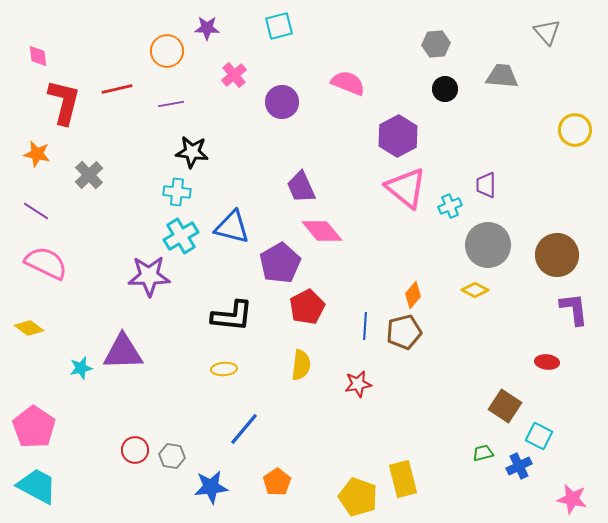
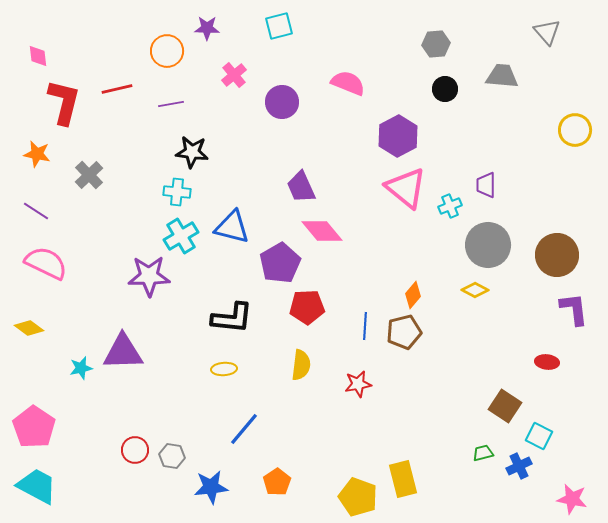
red pentagon at (307, 307): rotated 24 degrees clockwise
black L-shape at (232, 316): moved 2 px down
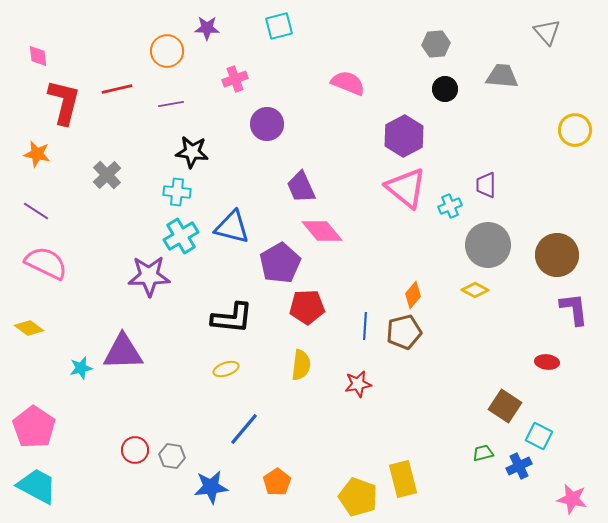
pink cross at (234, 75): moved 1 px right, 4 px down; rotated 20 degrees clockwise
purple circle at (282, 102): moved 15 px left, 22 px down
purple hexagon at (398, 136): moved 6 px right
gray cross at (89, 175): moved 18 px right
yellow ellipse at (224, 369): moved 2 px right; rotated 15 degrees counterclockwise
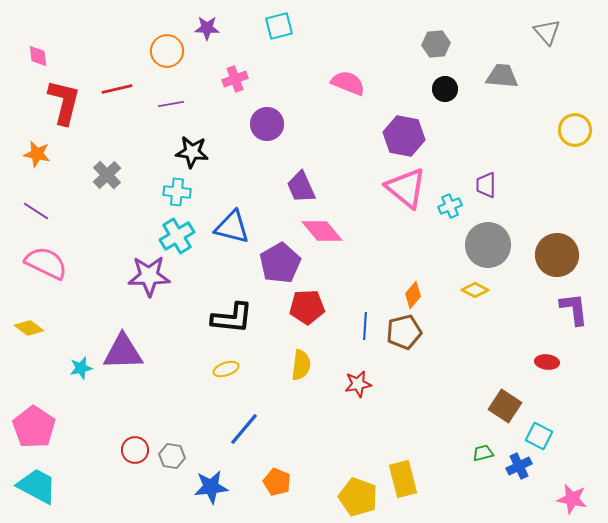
purple hexagon at (404, 136): rotated 21 degrees counterclockwise
cyan cross at (181, 236): moved 4 px left
orange pentagon at (277, 482): rotated 16 degrees counterclockwise
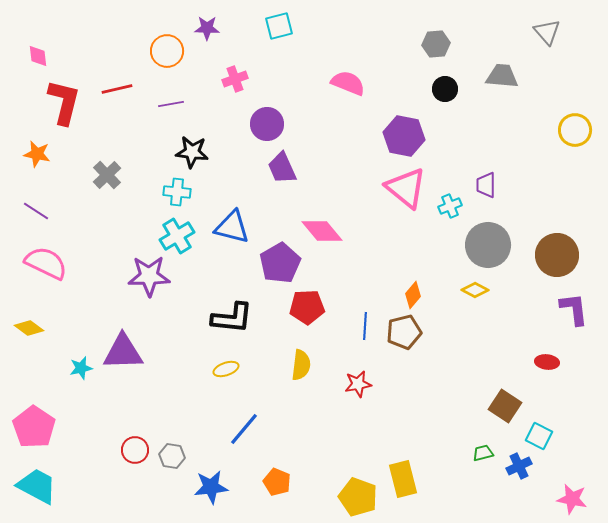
purple trapezoid at (301, 187): moved 19 px left, 19 px up
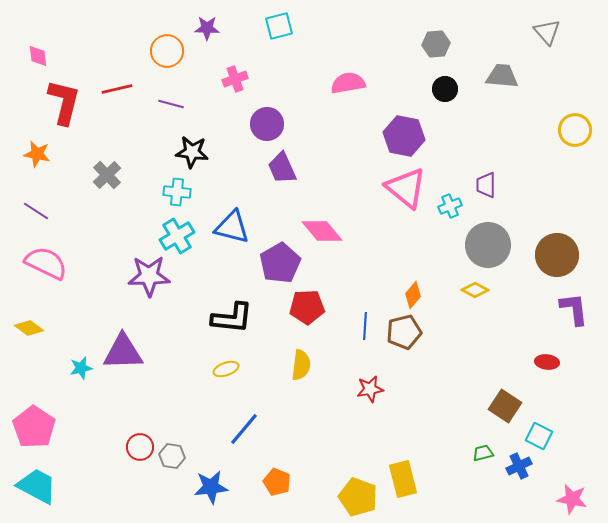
pink semicircle at (348, 83): rotated 32 degrees counterclockwise
purple line at (171, 104): rotated 25 degrees clockwise
red star at (358, 384): moved 12 px right, 5 px down
red circle at (135, 450): moved 5 px right, 3 px up
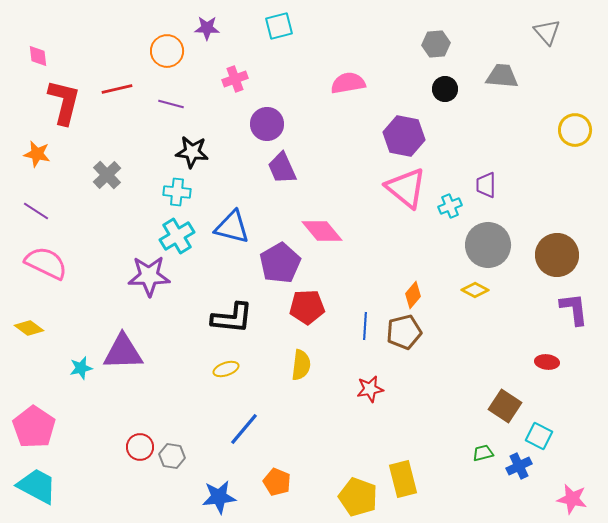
blue star at (211, 487): moved 8 px right, 10 px down
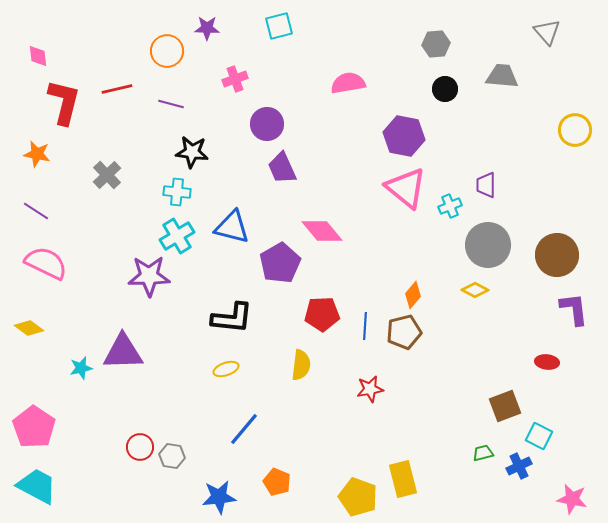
red pentagon at (307, 307): moved 15 px right, 7 px down
brown square at (505, 406): rotated 36 degrees clockwise
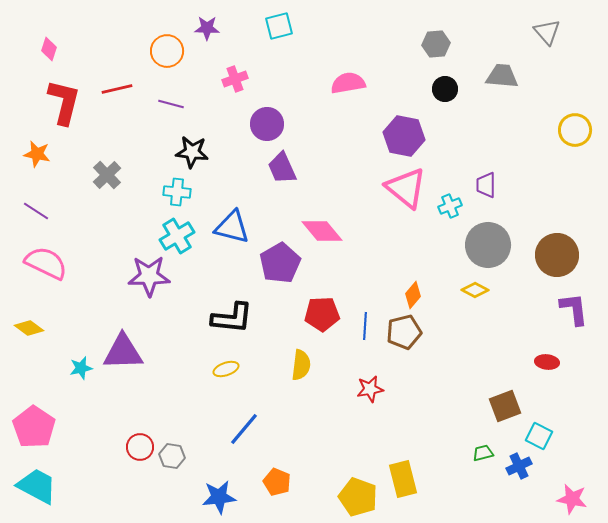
pink diamond at (38, 56): moved 11 px right, 7 px up; rotated 25 degrees clockwise
